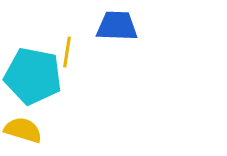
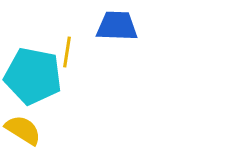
yellow semicircle: rotated 15 degrees clockwise
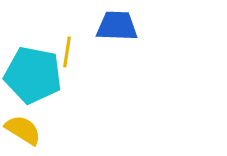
cyan pentagon: moved 1 px up
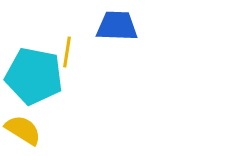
cyan pentagon: moved 1 px right, 1 px down
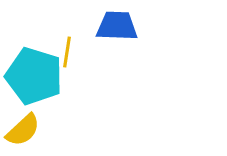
cyan pentagon: rotated 6 degrees clockwise
yellow semicircle: rotated 105 degrees clockwise
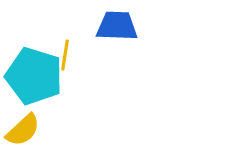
yellow line: moved 2 px left, 3 px down
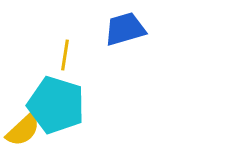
blue trapezoid: moved 8 px right, 3 px down; rotated 18 degrees counterclockwise
cyan pentagon: moved 22 px right, 29 px down
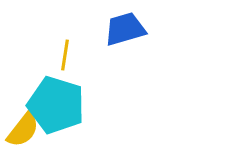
yellow semicircle: rotated 9 degrees counterclockwise
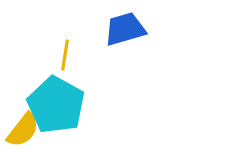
cyan pentagon: rotated 12 degrees clockwise
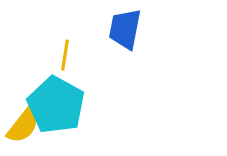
blue trapezoid: rotated 63 degrees counterclockwise
yellow semicircle: moved 4 px up
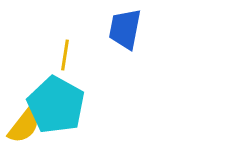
yellow semicircle: moved 1 px right
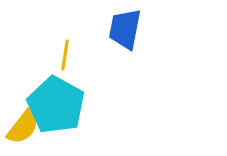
yellow semicircle: moved 1 px left, 1 px down
